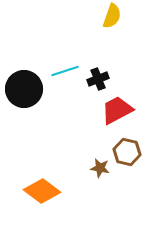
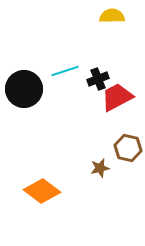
yellow semicircle: rotated 110 degrees counterclockwise
red trapezoid: moved 13 px up
brown hexagon: moved 1 px right, 4 px up
brown star: rotated 24 degrees counterclockwise
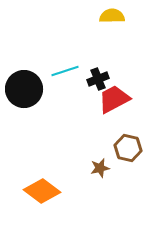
red trapezoid: moved 3 px left, 2 px down
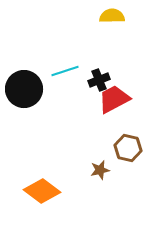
black cross: moved 1 px right, 1 px down
brown star: moved 2 px down
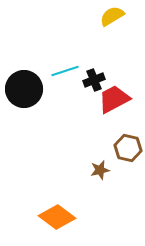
yellow semicircle: rotated 30 degrees counterclockwise
black cross: moved 5 px left
orange diamond: moved 15 px right, 26 px down
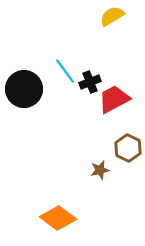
cyan line: rotated 72 degrees clockwise
black cross: moved 4 px left, 2 px down
brown hexagon: rotated 12 degrees clockwise
orange diamond: moved 1 px right, 1 px down
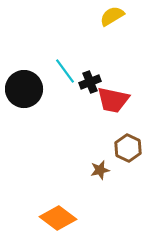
red trapezoid: moved 1 px left, 1 px down; rotated 140 degrees counterclockwise
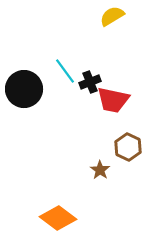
brown hexagon: moved 1 px up
brown star: rotated 24 degrees counterclockwise
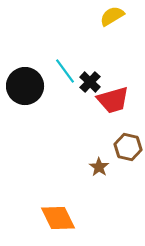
black cross: rotated 25 degrees counterclockwise
black circle: moved 1 px right, 3 px up
red trapezoid: rotated 28 degrees counterclockwise
brown hexagon: rotated 12 degrees counterclockwise
brown star: moved 1 px left, 3 px up
orange diamond: rotated 27 degrees clockwise
